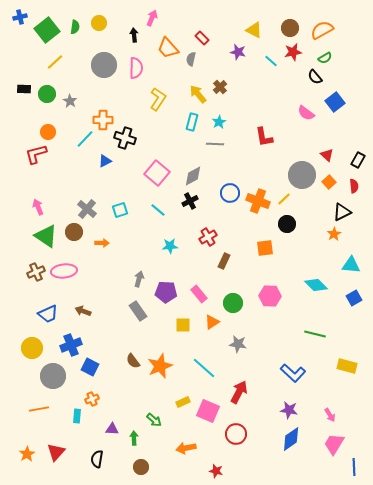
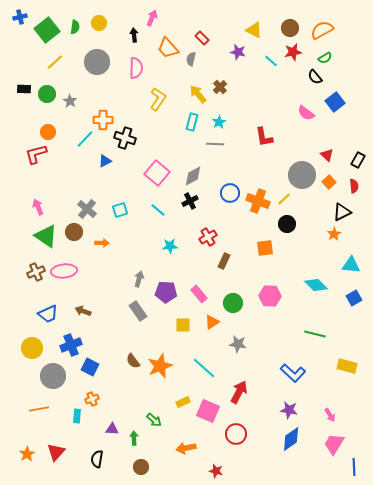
gray circle at (104, 65): moved 7 px left, 3 px up
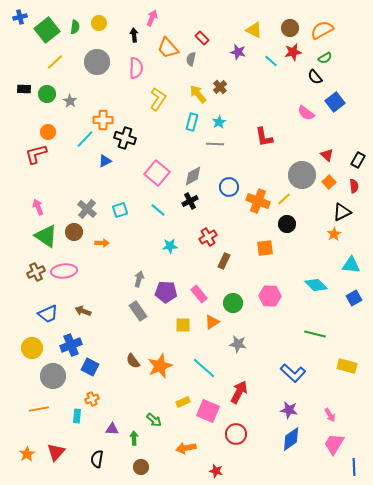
blue circle at (230, 193): moved 1 px left, 6 px up
